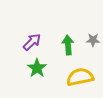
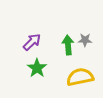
gray star: moved 8 px left
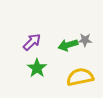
green arrow: rotated 102 degrees counterclockwise
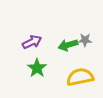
purple arrow: rotated 18 degrees clockwise
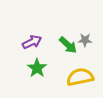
green arrow: rotated 120 degrees counterclockwise
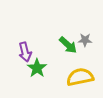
purple arrow: moved 7 px left, 10 px down; rotated 102 degrees clockwise
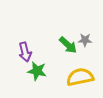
green star: moved 3 px down; rotated 24 degrees counterclockwise
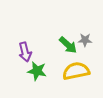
yellow semicircle: moved 4 px left, 6 px up
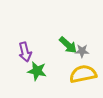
gray star: moved 3 px left, 11 px down
yellow semicircle: moved 7 px right, 3 px down
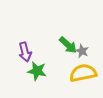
gray star: rotated 24 degrees clockwise
yellow semicircle: moved 1 px up
